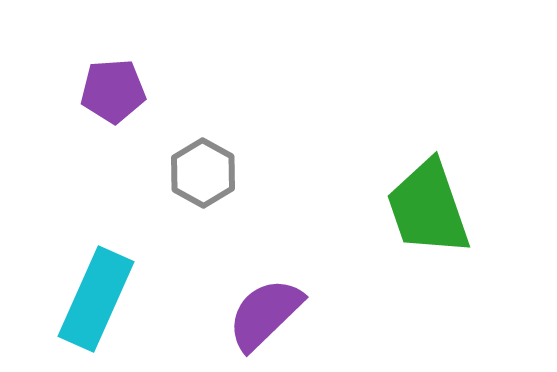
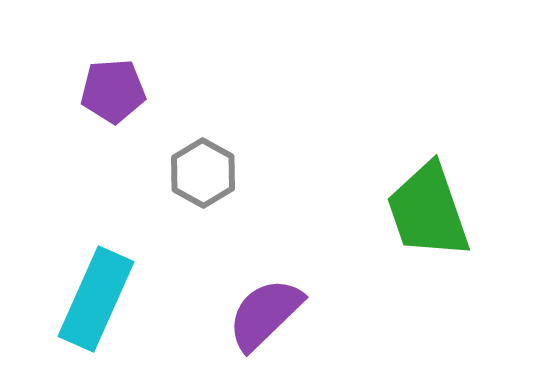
green trapezoid: moved 3 px down
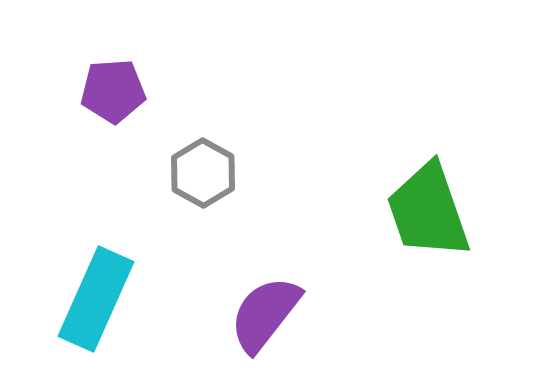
purple semicircle: rotated 8 degrees counterclockwise
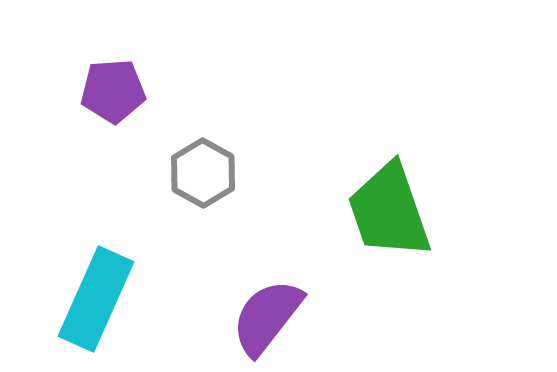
green trapezoid: moved 39 px left
purple semicircle: moved 2 px right, 3 px down
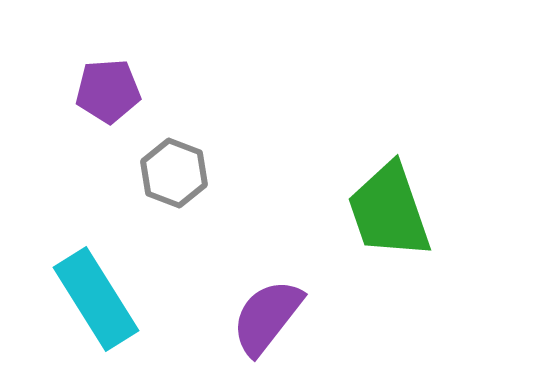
purple pentagon: moved 5 px left
gray hexagon: moved 29 px left; rotated 8 degrees counterclockwise
cyan rectangle: rotated 56 degrees counterclockwise
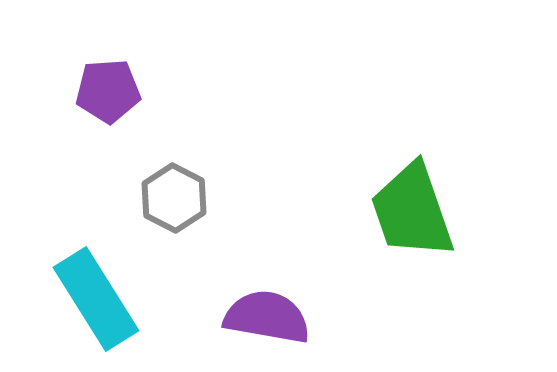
gray hexagon: moved 25 px down; rotated 6 degrees clockwise
green trapezoid: moved 23 px right
purple semicircle: rotated 62 degrees clockwise
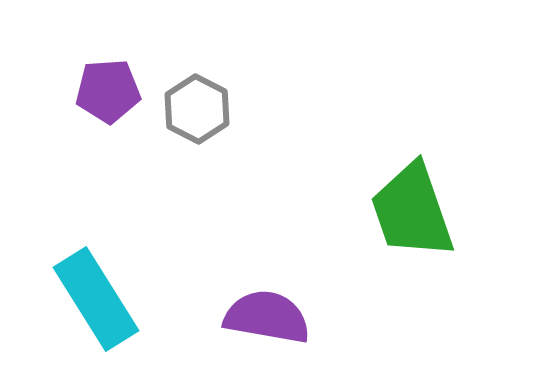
gray hexagon: moved 23 px right, 89 px up
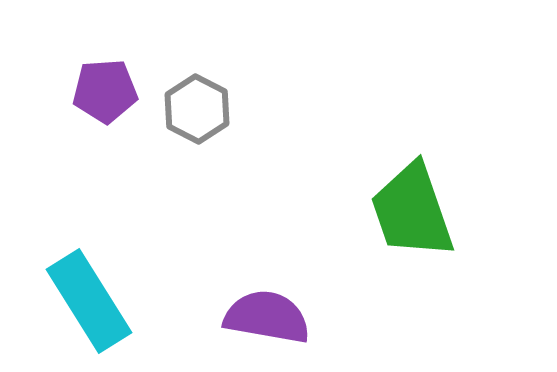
purple pentagon: moved 3 px left
cyan rectangle: moved 7 px left, 2 px down
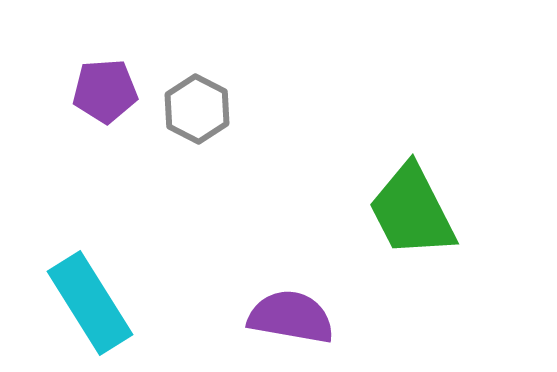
green trapezoid: rotated 8 degrees counterclockwise
cyan rectangle: moved 1 px right, 2 px down
purple semicircle: moved 24 px right
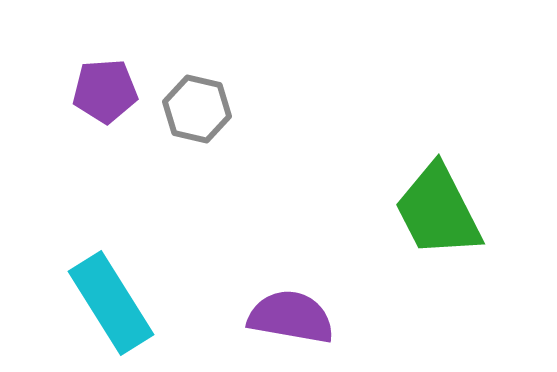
gray hexagon: rotated 14 degrees counterclockwise
green trapezoid: moved 26 px right
cyan rectangle: moved 21 px right
